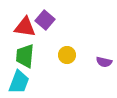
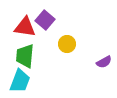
yellow circle: moved 11 px up
purple semicircle: rotated 42 degrees counterclockwise
cyan trapezoid: moved 1 px right, 1 px up
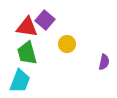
red triangle: moved 2 px right
green trapezoid: moved 2 px right, 3 px up; rotated 20 degrees counterclockwise
purple semicircle: rotated 49 degrees counterclockwise
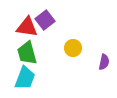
purple square: rotated 12 degrees clockwise
yellow circle: moved 6 px right, 4 px down
cyan trapezoid: moved 5 px right, 3 px up
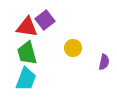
cyan trapezoid: moved 1 px right, 1 px down
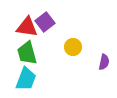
purple square: moved 2 px down
yellow circle: moved 1 px up
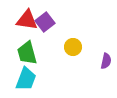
red triangle: moved 7 px up
purple semicircle: moved 2 px right, 1 px up
